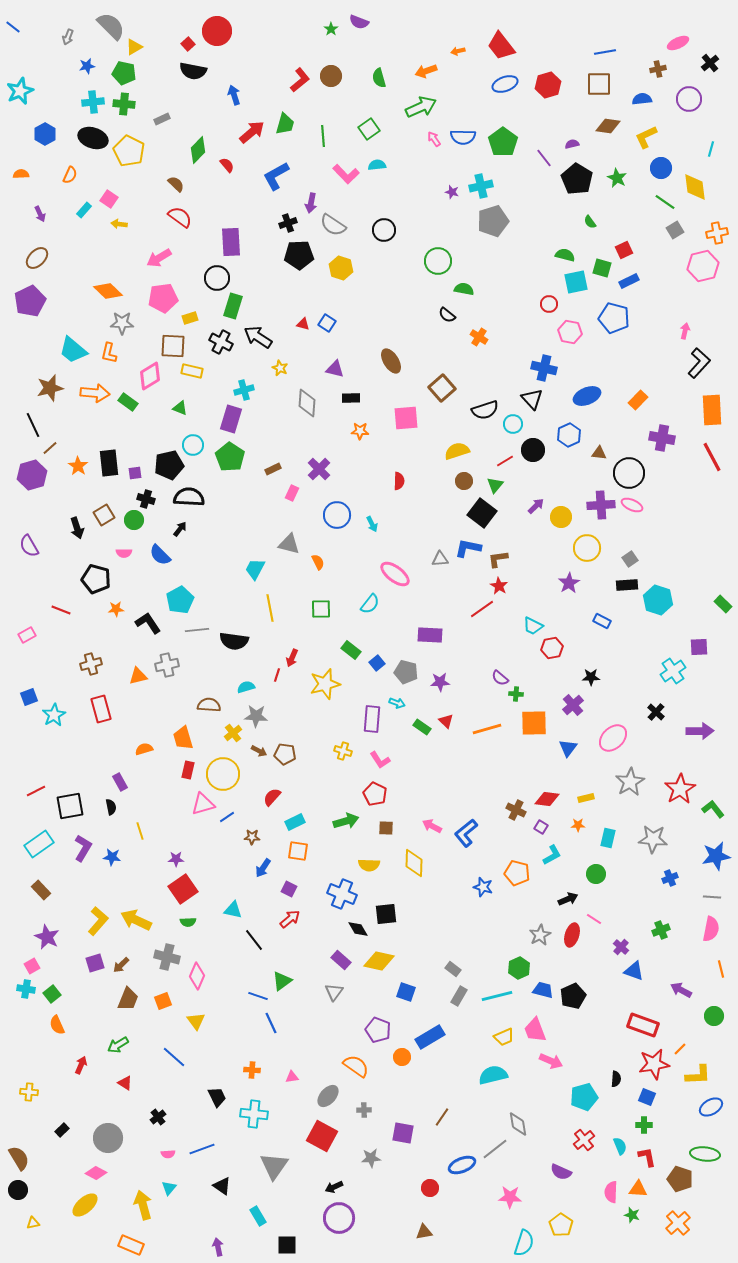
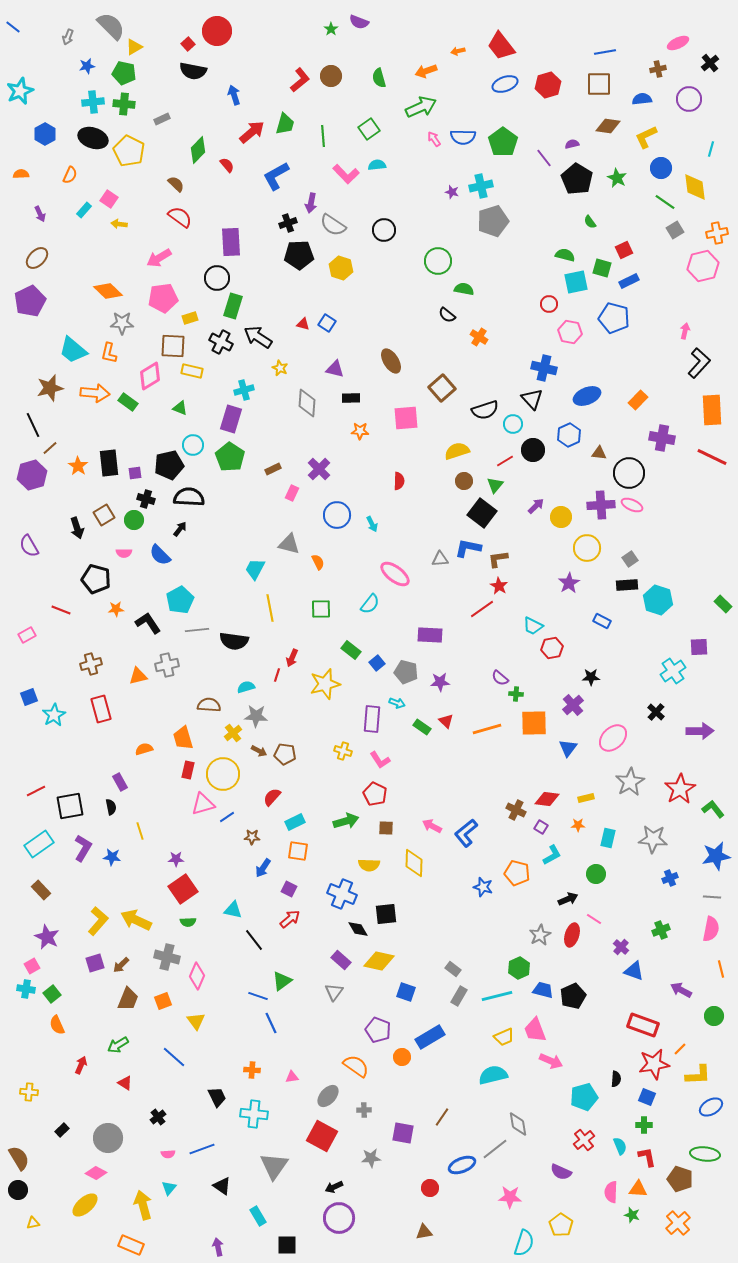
red line at (712, 457): rotated 36 degrees counterclockwise
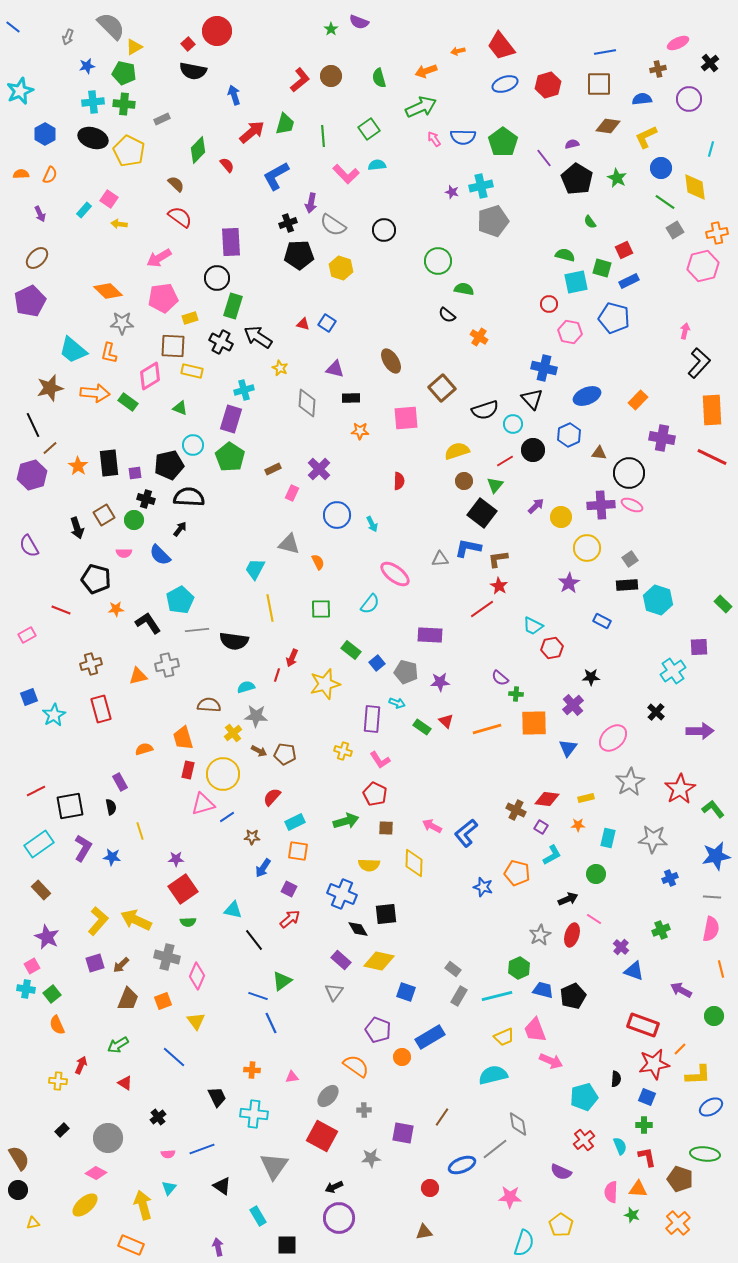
orange semicircle at (70, 175): moved 20 px left
yellow cross at (29, 1092): moved 29 px right, 11 px up
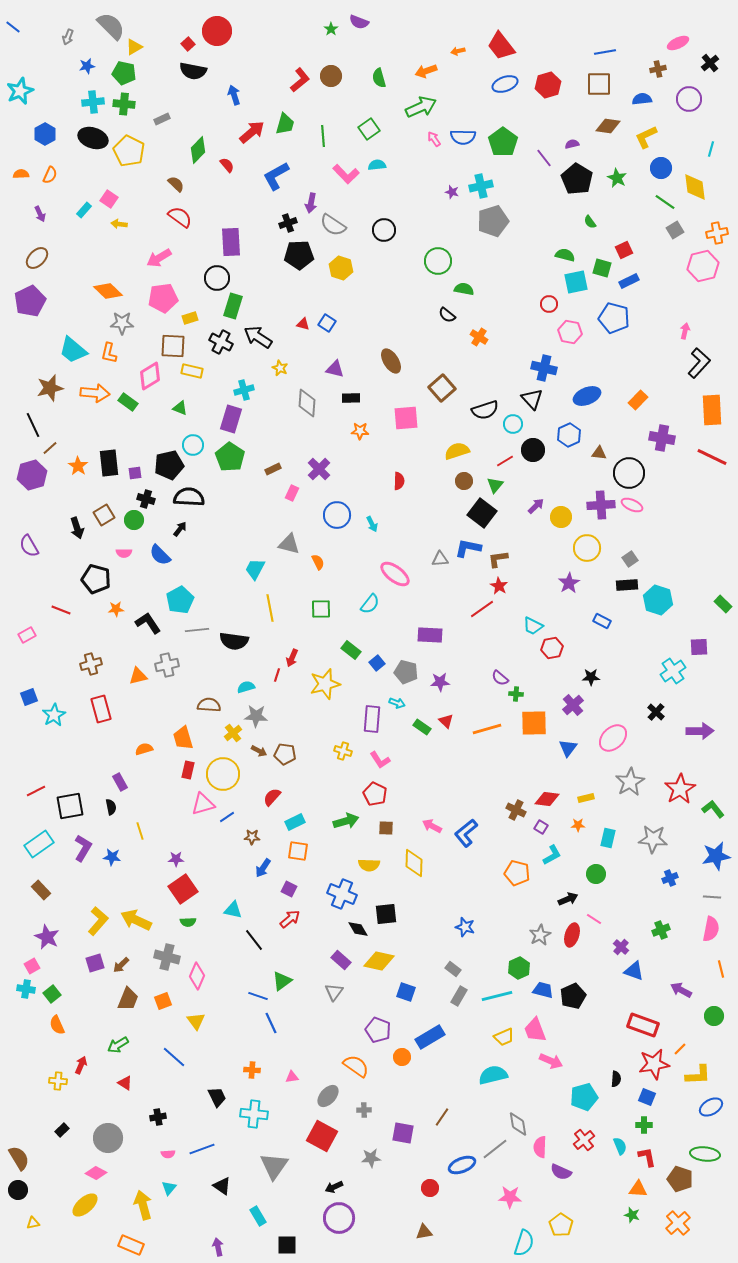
blue star at (483, 887): moved 18 px left, 40 px down
black cross at (158, 1117): rotated 28 degrees clockwise
pink semicircle at (611, 1192): moved 71 px left, 45 px up
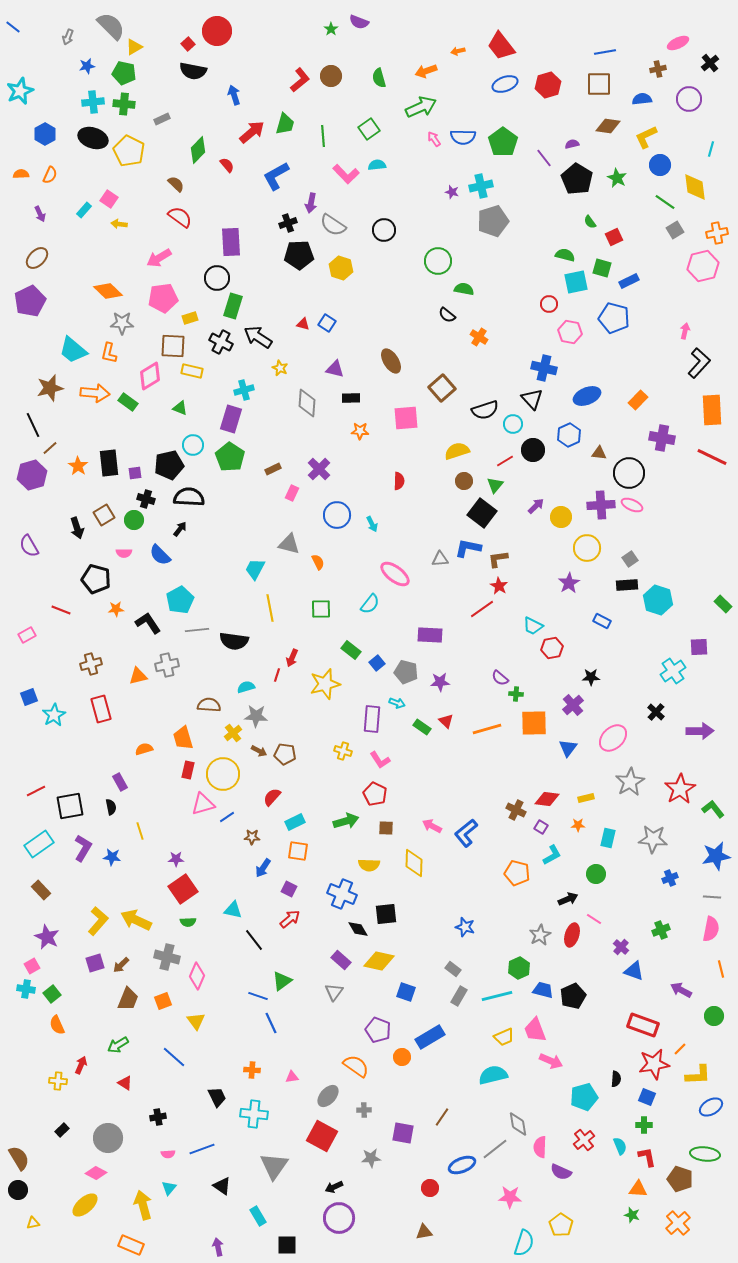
blue circle at (661, 168): moved 1 px left, 3 px up
red square at (624, 250): moved 10 px left, 13 px up
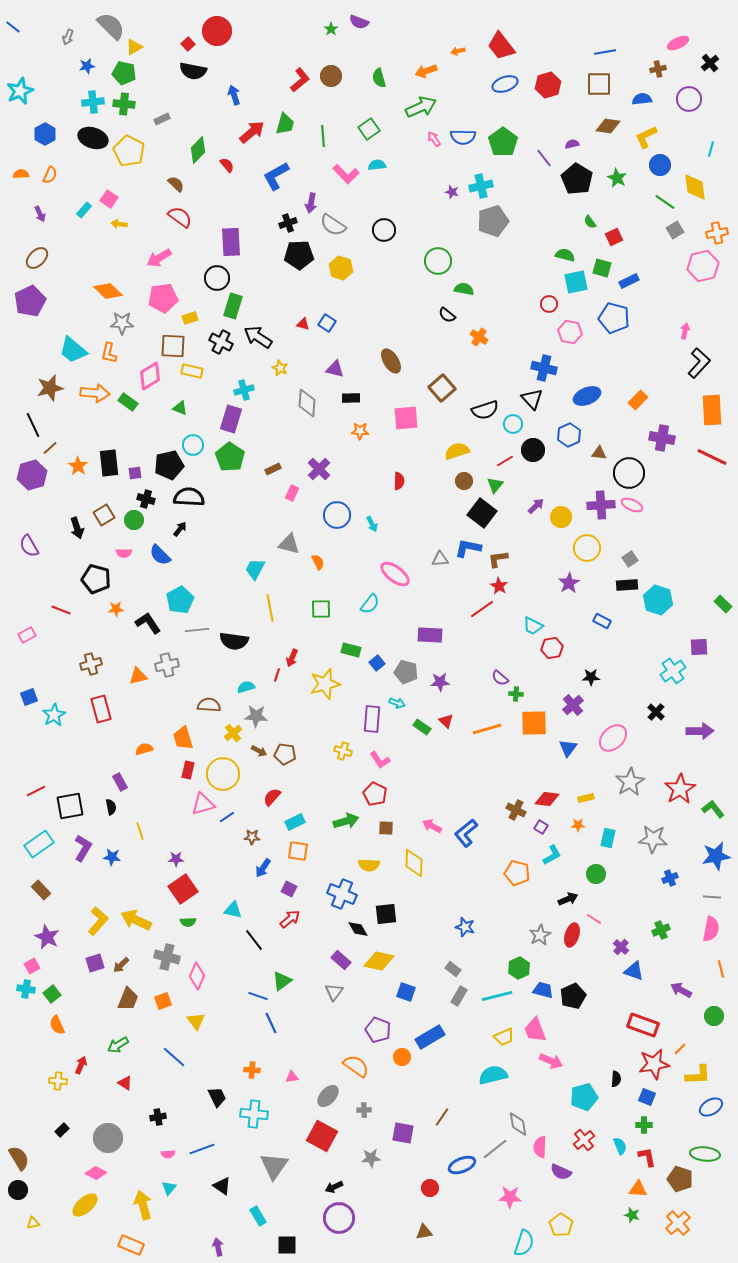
green rectangle at (351, 650): rotated 24 degrees counterclockwise
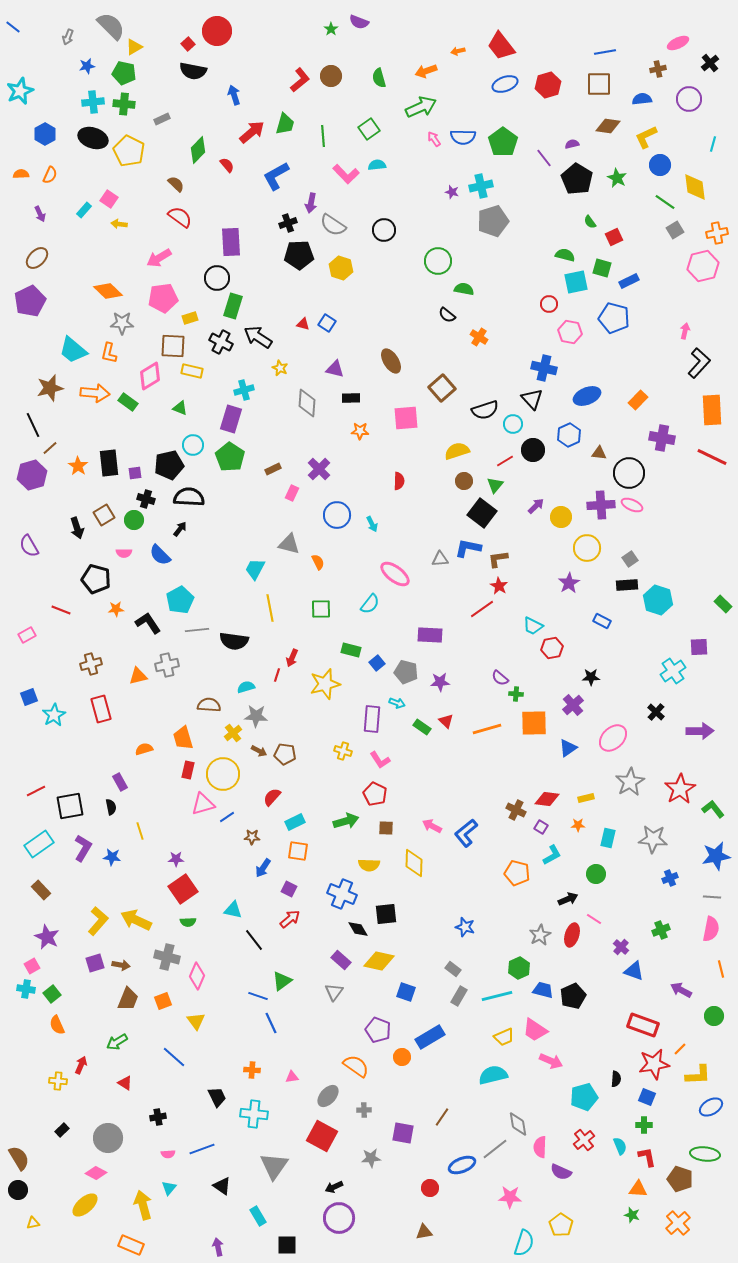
cyan line at (711, 149): moved 2 px right, 5 px up
blue triangle at (568, 748): rotated 18 degrees clockwise
brown arrow at (121, 965): rotated 126 degrees counterclockwise
pink trapezoid at (535, 1030): rotated 36 degrees counterclockwise
green arrow at (118, 1045): moved 1 px left, 3 px up
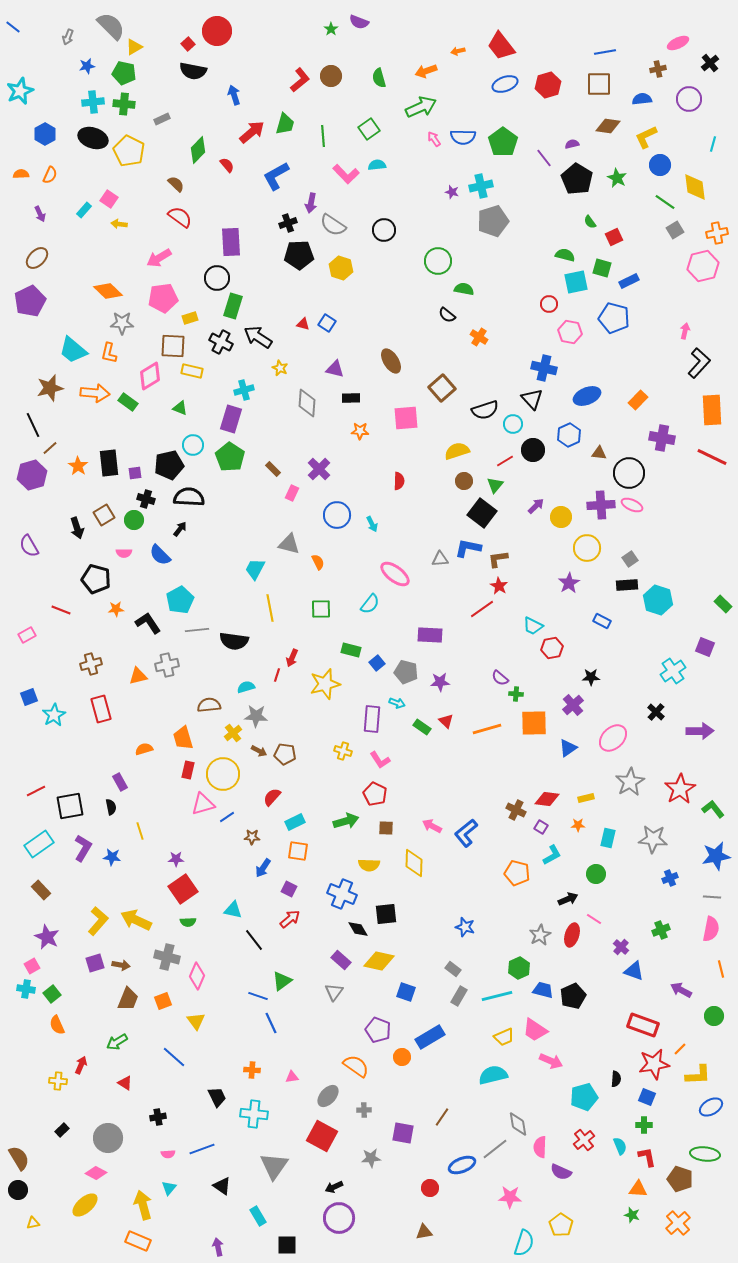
brown rectangle at (273, 469): rotated 70 degrees clockwise
purple square at (699, 647): moved 6 px right; rotated 24 degrees clockwise
brown semicircle at (209, 705): rotated 10 degrees counterclockwise
orange rectangle at (131, 1245): moved 7 px right, 4 px up
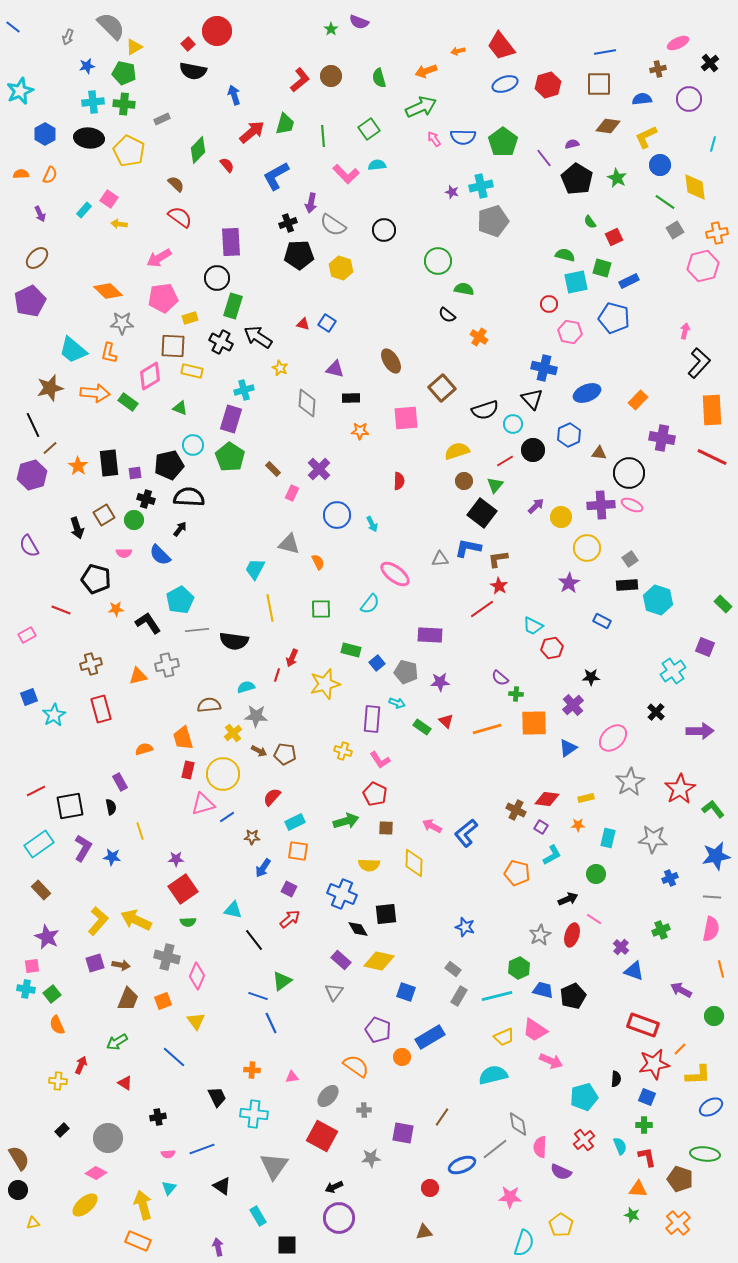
black ellipse at (93, 138): moved 4 px left; rotated 12 degrees counterclockwise
blue ellipse at (587, 396): moved 3 px up
pink square at (32, 966): rotated 21 degrees clockwise
